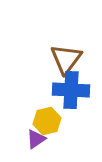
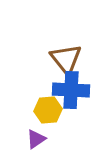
brown triangle: rotated 16 degrees counterclockwise
yellow hexagon: moved 1 px right, 11 px up; rotated 8 degrees clockwise
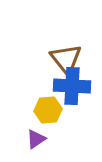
blue cross: moved 1 px right, 4 px up
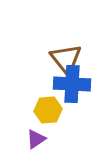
blue cross: moved 2 px up
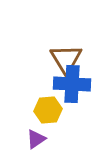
brown triangle: rotated 8 degrees clockwise
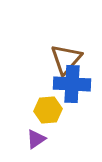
brown triangle: rotated 12 degrees clockwise
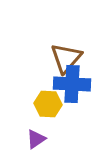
brown triangle: moved 1 px up
yellow hexagon: moved 6 px up; rotated 8 degrees clockwise
